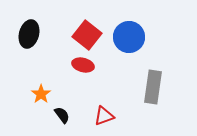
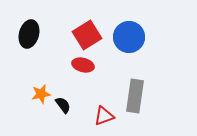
red square: rotated 20 degrees clockwise
gray rectangle: moved 18 px left, 9 px down
orange star: rotated 24 degrees clockwise
black semicircle: moved 1 px right, 10 px up
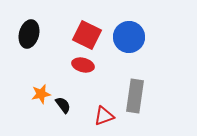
red square: rotated 32 degrees counterclockwise
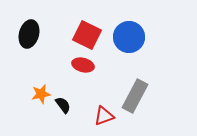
gray rectangle: rotated 20 degrees clockwise
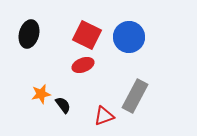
red ellipse: rotated 35 degrees counterclockwise
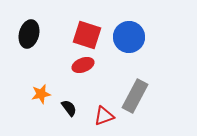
red square: rotated 8 degrees counterclockwise
black semicircle: moved 6 px right, 3 px down
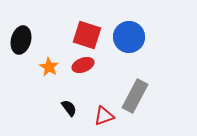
black ellipse: moved 8 px left, 6 px down
orange star: moved 8 px right, 27 px up; rotated 30 degrees counterclockwise
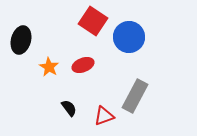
red square: moved 6 px right, 14 px up; rotated 16 degrees clockwise
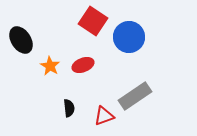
black ellipse: rotated 48 degrees counterclockwise
orange star: moved 1 px right, 1 px up
gray rectangle: rotated 28 degrees clockwise
black semicircle: rotated 30 degrees clockwise
